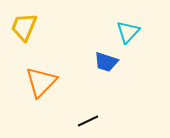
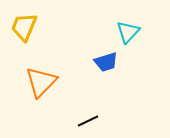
blue trapezoid: rotated 35 degrees counterclockwise
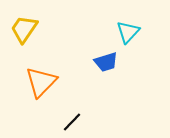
yellow trapezoid: moved 2 px down; rotated 12 degrees clockwise
black line: moved 16 px left, 1 px down; rotated 20 degrees counterclockwise
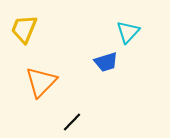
yellow trapezoid: rotated 12 degrees counterclockwise
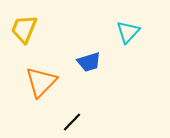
blue trapezoid: moved 17 px left
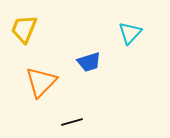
cyan triangle: moved 2 px right, 1 px down
black line: rotated 30 degrees clockwise
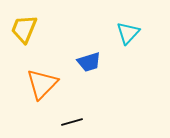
cyan triangle: moved 2 px left
orange triangle: moved 1 px right, 2 px down
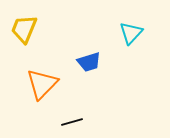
cyan triangle: moved 3 px right
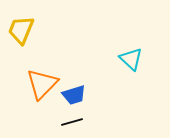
yellow trapezoid: moved 3 px left, 1 px down
cyan triangle: moved 26 px down; rotated 30 degrees counterclockwise
blue trapezoid: moved 15 px left, 33 px down
